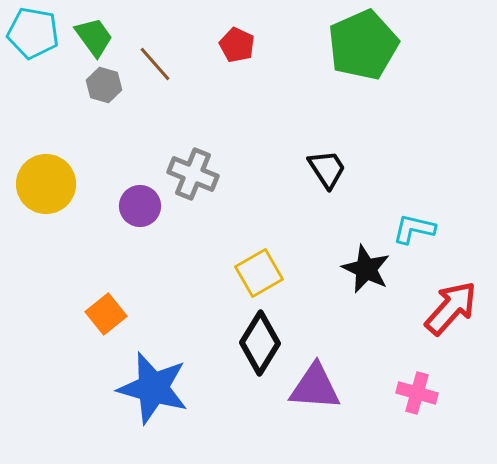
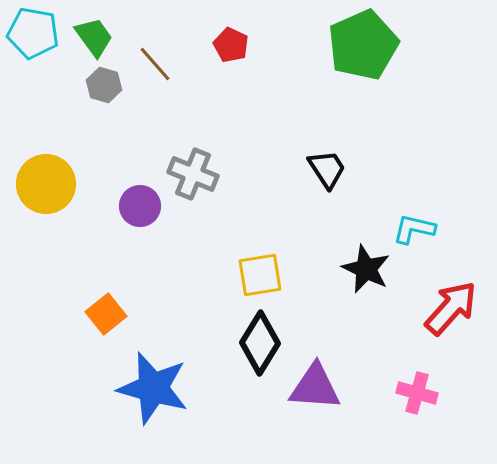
red pentagon: moved 6 px left
yellow square: moved 1 px right, 2 px down; rotated 21 degrees clockwise
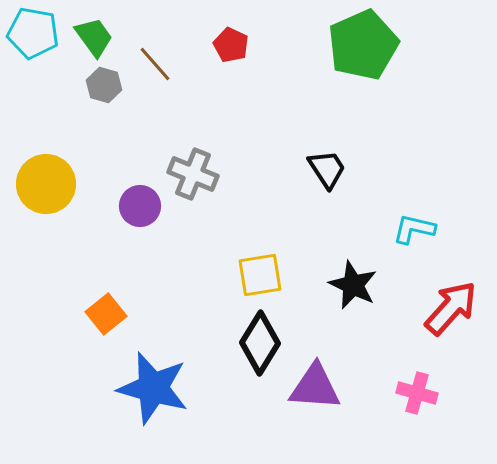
black star: moved 13 px left, 16 px down
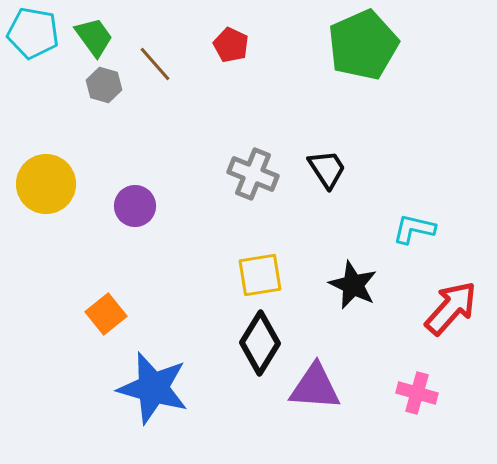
gray cross: moved 60 px right
purple circle: moved 5 px left
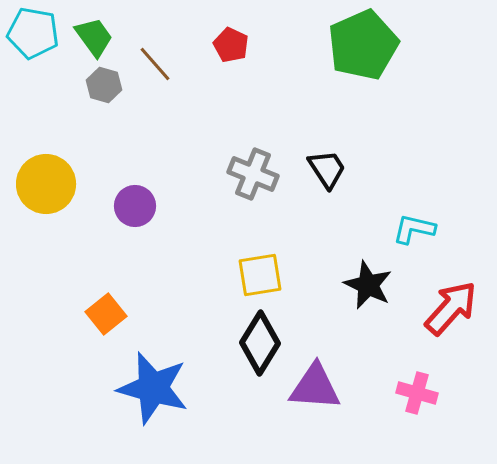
black star: moved 15 px right
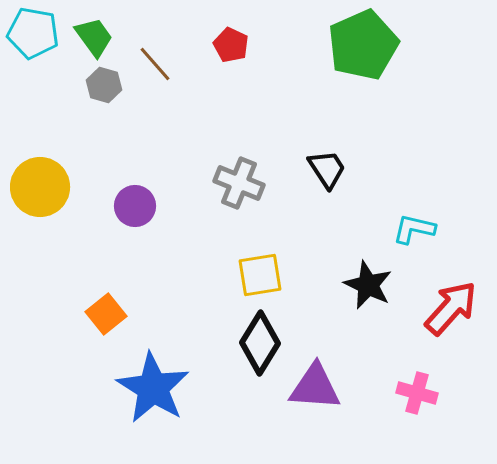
gray cross: moved 14 px left, 9 px down
yellow circle: moved 6 px left, 3 px down
blue star: rotated 16 degrees clockwise
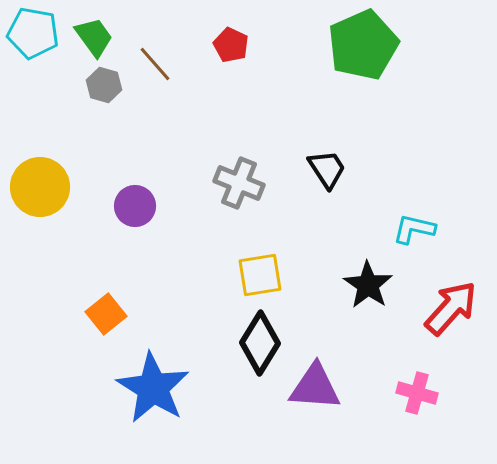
black star: rotated 9 degrees clockwise
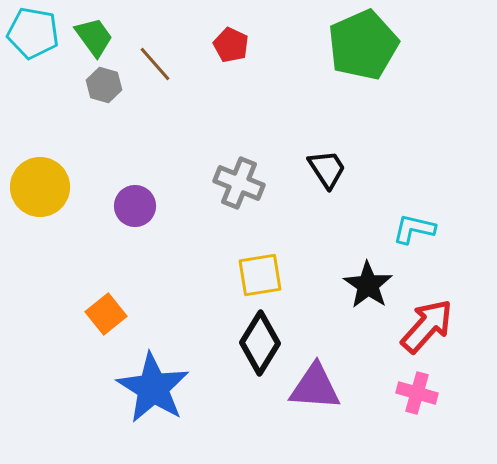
red arrow: moved 24 px left, 18 px down
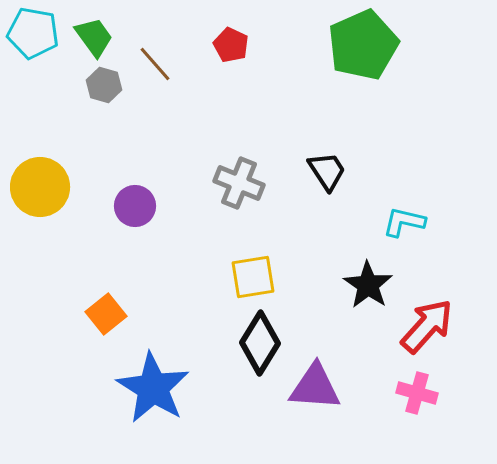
black trapezoid: moved 2 px down
cyan L-shape: moved 10 px left, 7 px up
yellow square: moved 7 px left, 2 px down
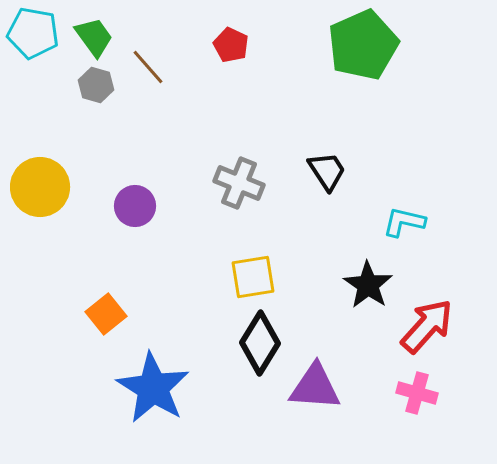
brown line: moved 7 px left, 3 px down
gray hexagon: moved 8 px left
